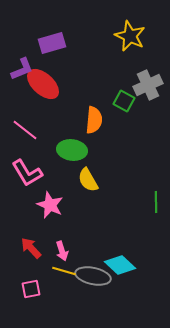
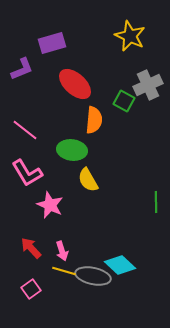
red ellipse: moved 32 px right
pink square: rotated 24 degrees counterclockwise
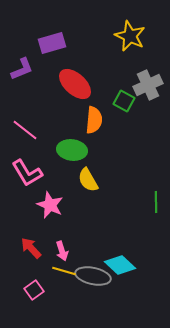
pink square: moved 3 px right, 1 px down
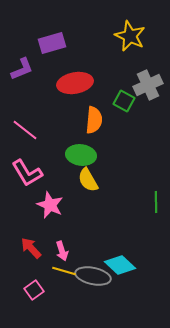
red ellipse: moved 1 px up; rotated 52 degrees counterclockwise
green ellipse: moved 9 px right, 5 px down
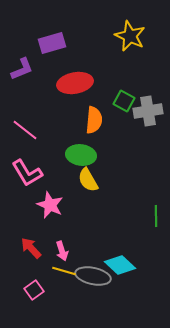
gray cross: moved 26 px down; rotated 16 degrees clockwise
green line: moved 14 px down
